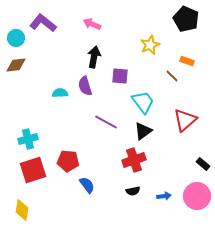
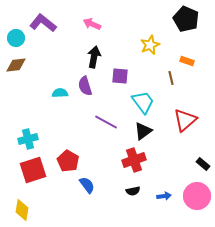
brown line: moved 1 px left, 2 px down; rotated 32 degrees clockwise
red pentagon: rotated 25 degrees clockwise
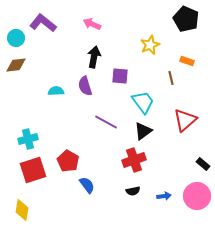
cyan semicircle: moved 4 px left, 2 px up
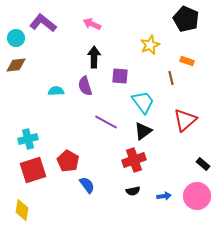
black arrow: rotated 10 degrees counterclockwise
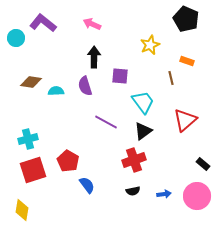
brown diamond: moved 15 px right, 17 px down; rotated 15 degrees clockwise
blue arrow: moved 2 px up
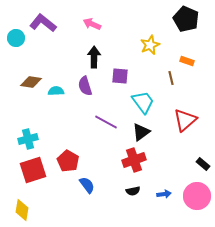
black triangle: moved 2 px left, 1 px down
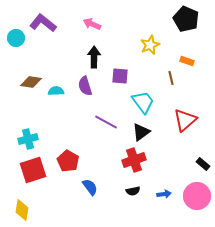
blue semicircle: moved 3 px right, 2 px down
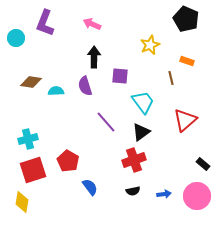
purple L-shape: moved 2 px right; rotated 108 degrees counterclockwise
purple line: rotated 20 degrees clockwise
yellow diamond: moved 8 px up
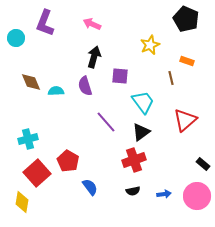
black arrow: rotated 15 degrees clockwise
brown diamond: rotated 60 degrees clockwise
red square: moved 4 px right, 3 px down; rotated 24 degrees counterclockwise
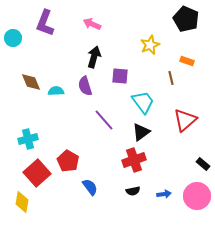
cyan circle: moved 3 px left
purple line: moved 2 px left, 2 px up
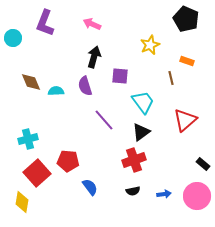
red pentagon: rotated 25 degrees counterclockwise
